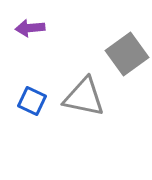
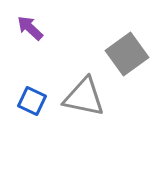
purple arrow: rotated 48 degrees clockwise
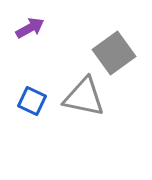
purple arrow: rotated 108 degrees clockwise
gray square: moved 13 px left, 1 px up
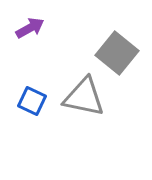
gray square: moved 3 px right; rotated 15 degrees counterclockwise
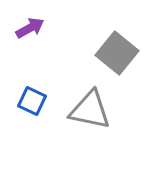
gray triangle: moved 6 px right, 13 px down
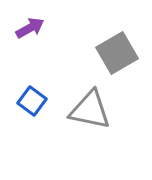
gray square: rotated 21 degrees clockwise
blue square: rotated 12 degrees clockwise
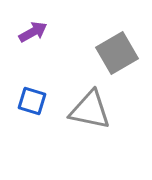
purple arrow: moved 3 px right, 4 px down
blue square: rotated 20 degrees counterclockwise
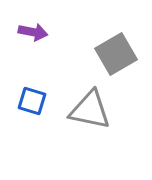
purple arrow: rotated 40 degrees clockwise
gray square: moved 1 px left, 1 px down
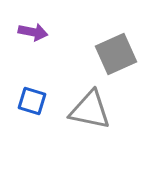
gray square: rotated 6 degrees clockwise
